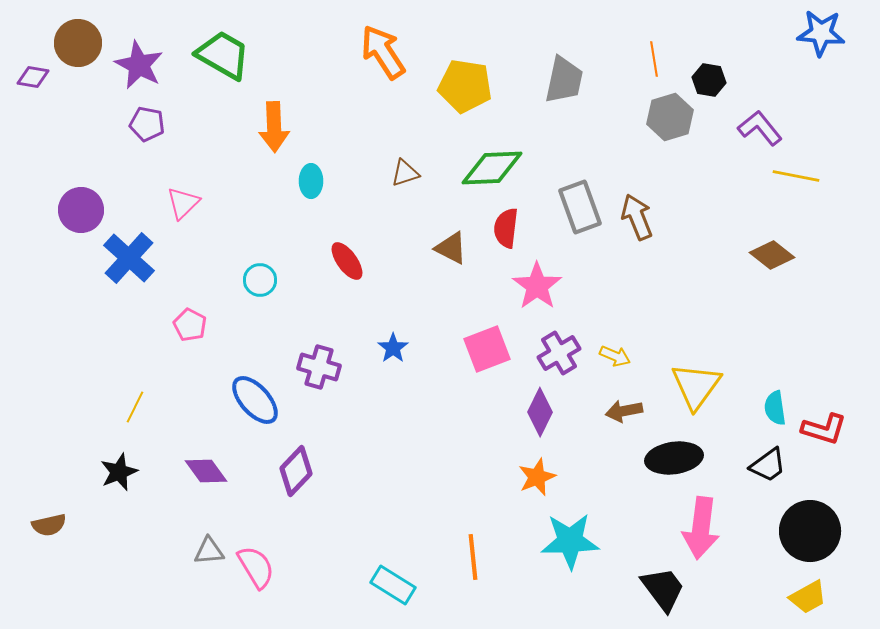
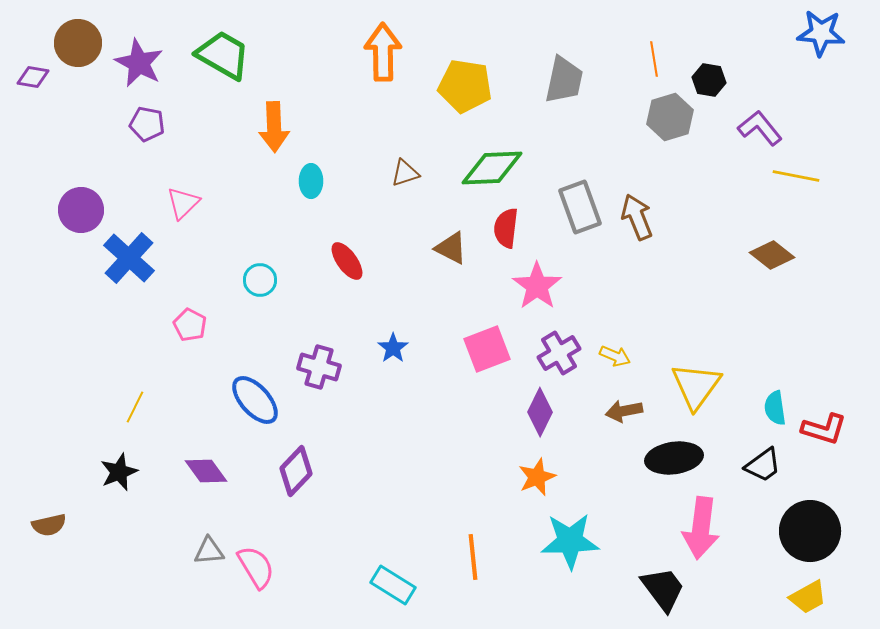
orange arrow at (383, 52): rotated 32 degrees clockwise
purple star at (139, 65): moved 2 px up
black trapezoid at (768, 465): moved 5 px left
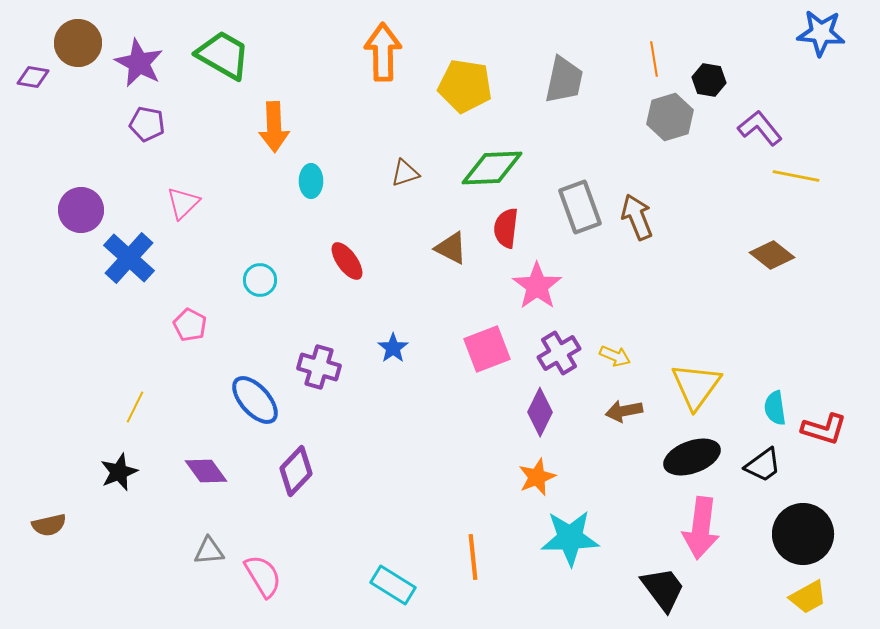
black ellipse at (674, 458): moved 18 px right, 1 px up; rotated 12 degrees counterclockwise
black circle at (810, 531): moved 7 px left, 3 px down
cyan star at (570, 541): moved 3 px up
pink semicircle at (256, 567): moved 7 px right, 9 px down
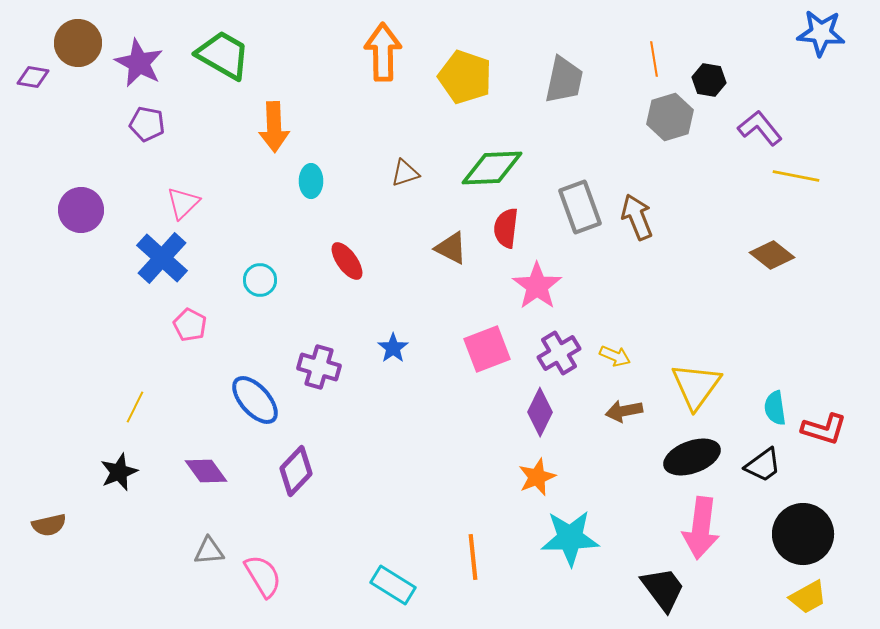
yellow pentagon at (465, 86): moved 9 px up; rotated 10 degrees clockwise
blue cross at (129, 258): moved 33 px right
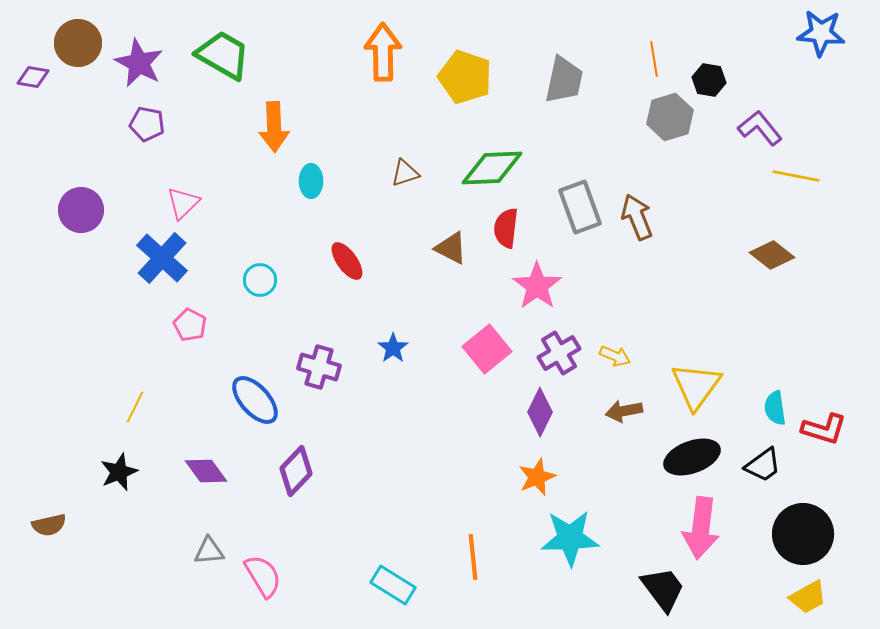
pink square at (487, 349): rotated 18 degrees counterclockwise
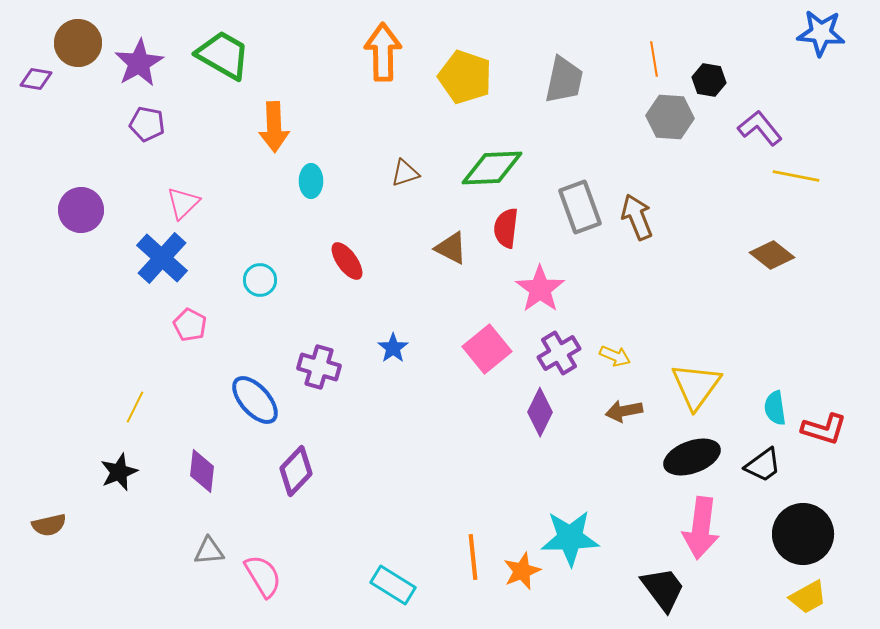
purple star at (139, 63): rotated 15 degrees clockwise
purple diamond at (33, 77): moved 3 px right, 2 px down
gray hexagon at (670, 117): rotated 21 degrees clockwise
pink star at (537, 286): moved 3 px right, 3 px down
purple diamond at (206, 471): moved 4 px left; rotated 42 degrees clockwise
orange star at (537, 477): moved 15 px left, 94 px down
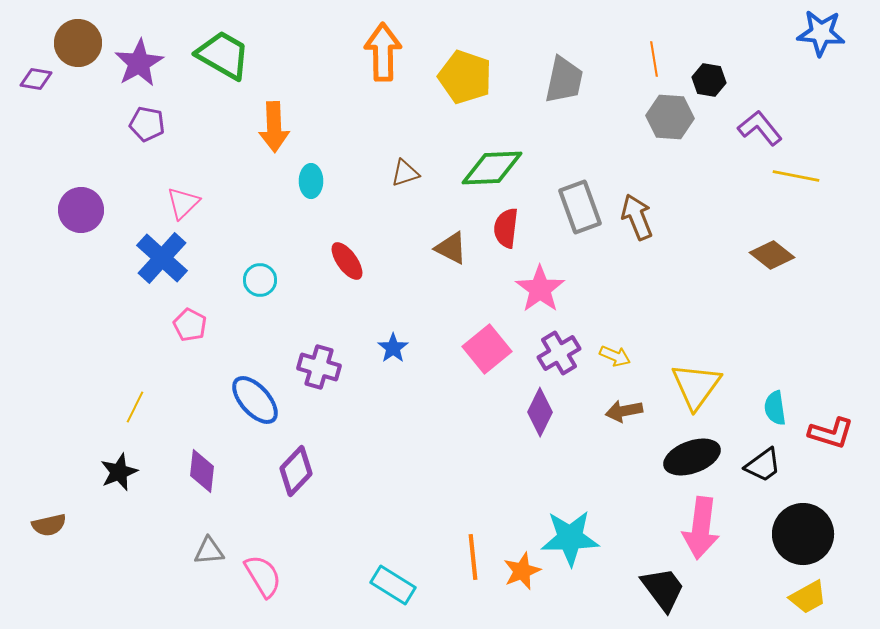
red L-shape at (824, 429): moved 7 px right, 4 px down
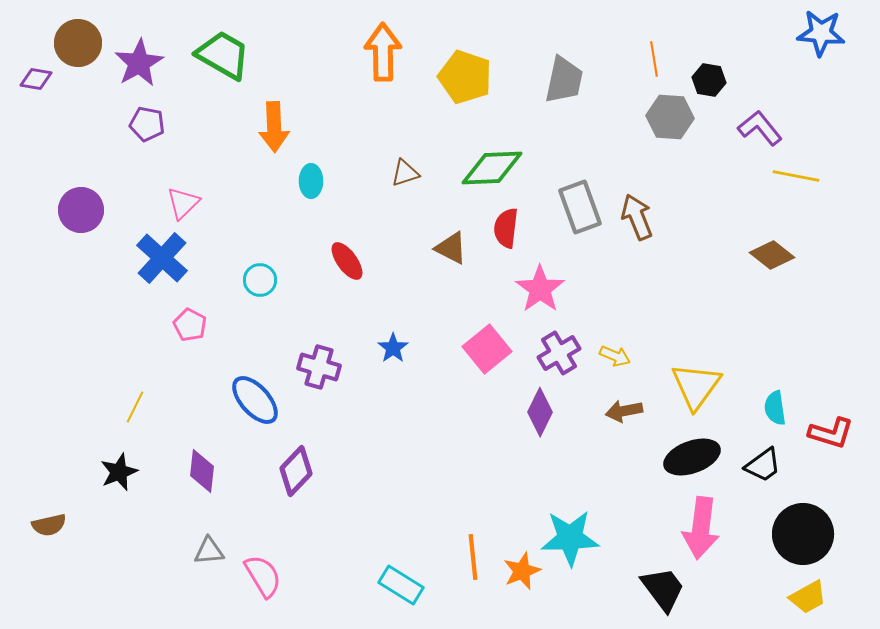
cyan rectangle at (393, 585): moved 8 px right
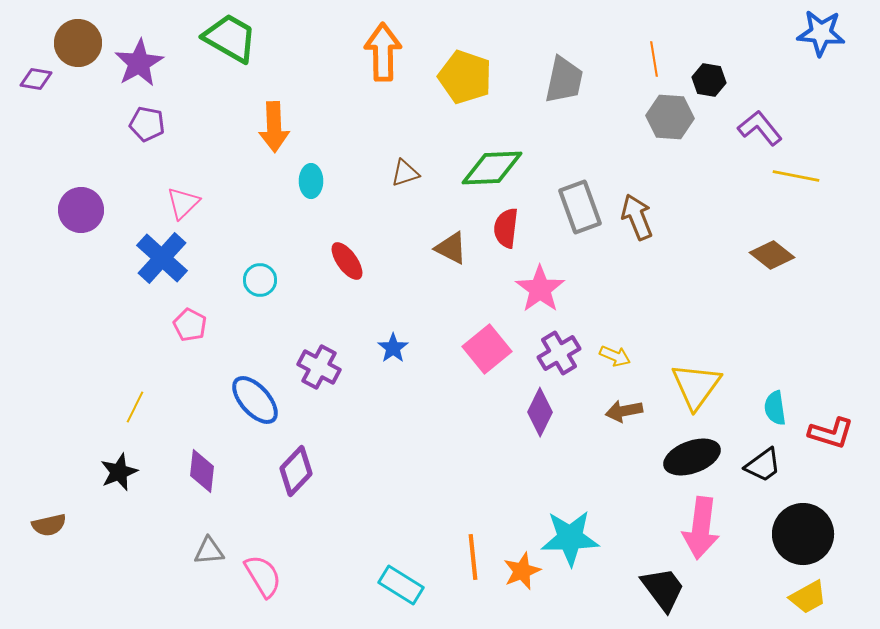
green trapezoid at (223, 55): moved 7 px right, 17 px up
purple cross at (319, 367): rotated 12 degrees clockwise
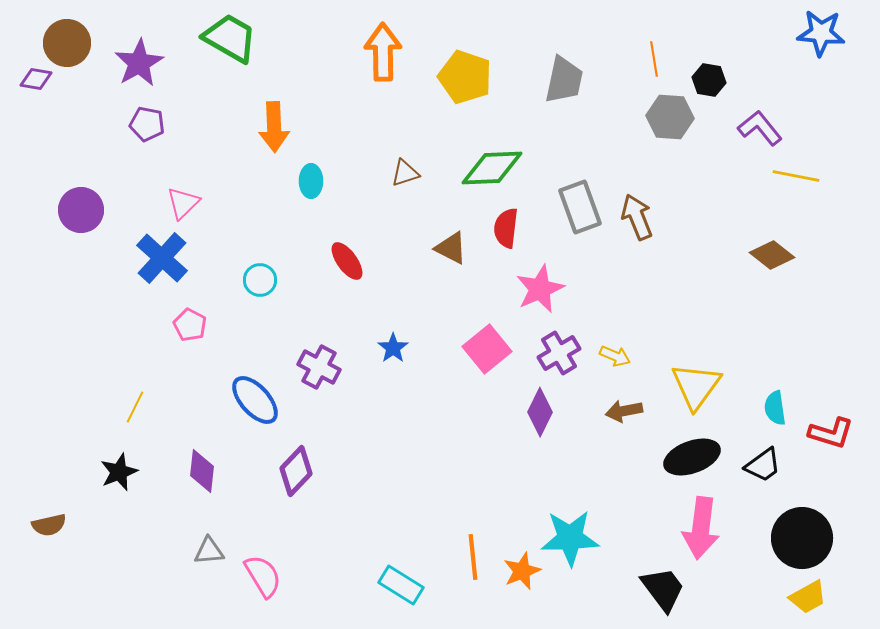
brown circle at (78, 43): moved 11 px left
pink star at (540, 289): rotated 12 degrees clockwise
black circle at (803, 534): moved 1 px left, 4 px down
